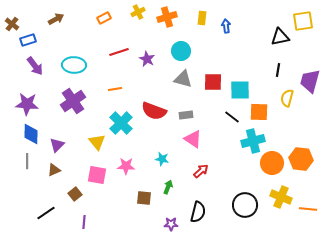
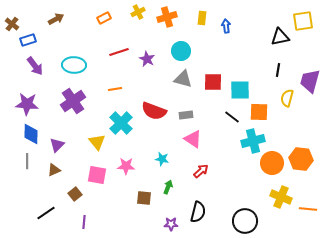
black circle at (245, 205): moved 16 px down
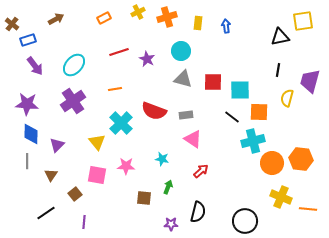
yellow rectangle at (202, 18): moved 4 px left, 5 px down
cyan ellipse at (74, 65): rotated 50 degrees counterclockwise
brown triangle at (54, 170): moved 3 px left, 5 px down; rotated 32 degrees counterclockwise
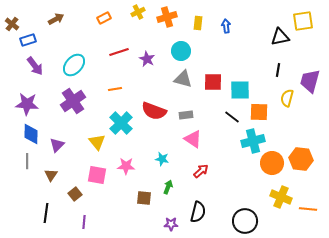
black line at (46, 213): rotated 48 degrees counterclockwise
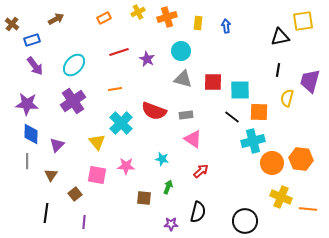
blue rectangle at (28, 40): moved 4 px right
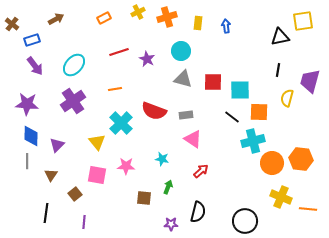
blue diamond at (31, 134): moved 2 px down
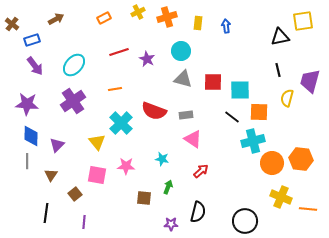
black line at (278, 70): rotated 24 degrees counterclockwise
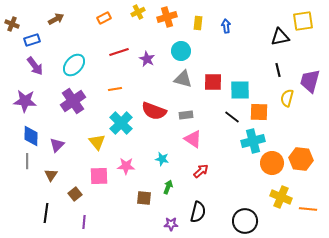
brown cross at (12, 24): rotated 16 degrees counterclockwise
purple star at (27, 104): moved 2 px left, 3 px up
pink square at (97, 175): moved 2 px right, 1 px down; rotated 12 degrees counterclockwise
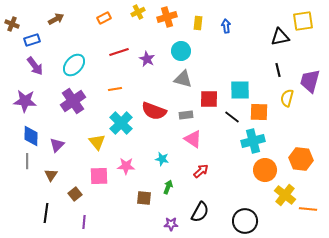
red square at (213, 82): moved 4 px left, 17 px down
orange circle at (272, 163): moved 7 px left, 7 px down
yellow cross at (281, 197): moved 4 px right, 2 px up; rotated 15 degrees clockwise
black semicircle at (198, 212): moved 2 px right; rotated 15 degrees clockwise
